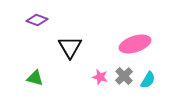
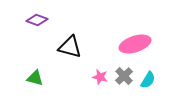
black triangle: rotated 45 degrees counterclockwise
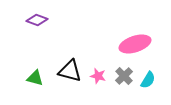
black triangle: moved 24 px down
pink star: moved 2 px left, 1 px up
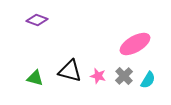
pink ellipse: rotated 12 degrees counterclockwise
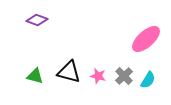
pink ellipse: moved 11 px right, 5 px up; rotated 12 degrees counterclockwise
black triangle: moved 1 px left, 1 px down
green triangle: moved 2 px up
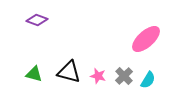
green triangle: moved 1 px left, 2 px up
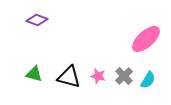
black triangle: moved 5 px down
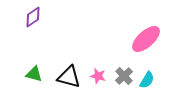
purple diamond: moved 4 px left, 3 px up; rotated 55 degrees counterclockwise
cyan semicircle: moved 1 px left
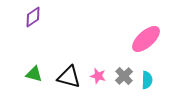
cyan semicircle: rotated 30 degrees counterclockwise
